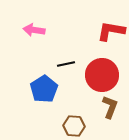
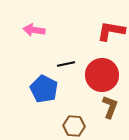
blue pentagon: rotated 12 degrees counterclockwise
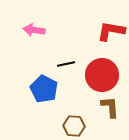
brown L-shape: rotated 25 degrees counterclockwise
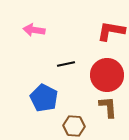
red circle: moved 5 px right
blue pentagon: moved 9 px down
brown L-shape: moved 2 px left
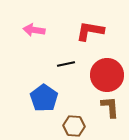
red L-shape: moved 21 px left
blue pentagon: rotated 8 degrees clockwise
brown L-shape: moved 2 px right
